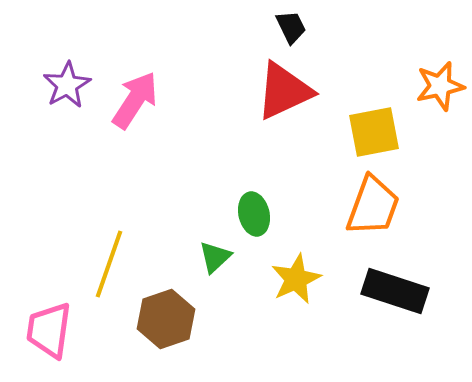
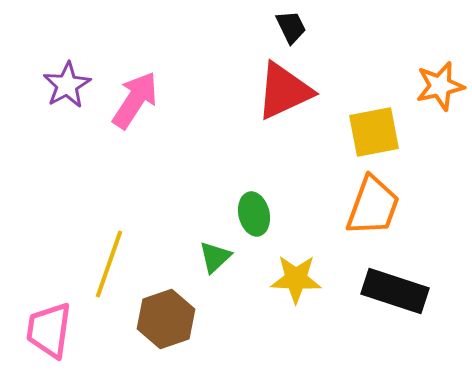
yellow star: rotated 27 degrees clockwise
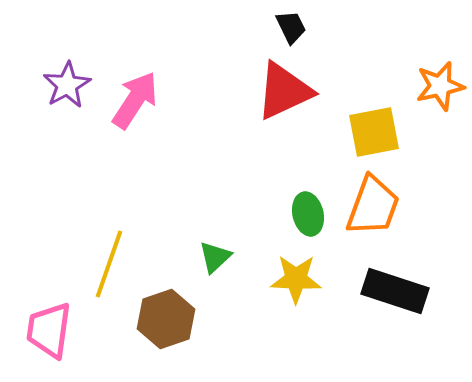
green ellipse: moved 54 px right
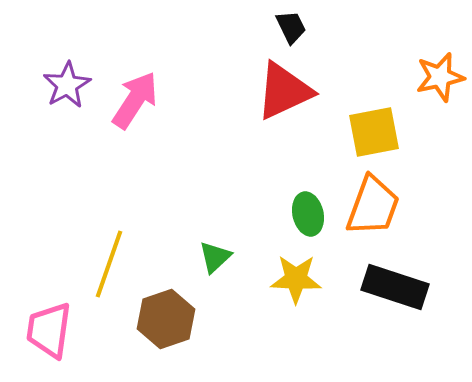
orange star: moved 9 px up
black rectangle: moved 4 px up
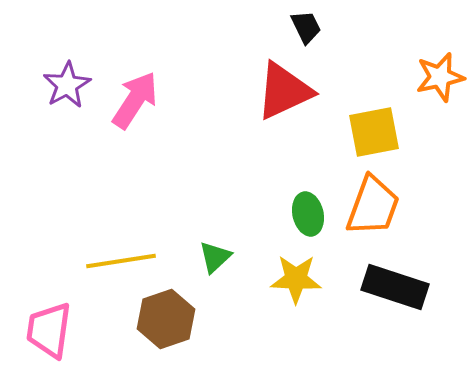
black trapezoid: moved 15 px right
yellow line: moved 12 px right, 3 px up; rotated 62 degrees clockwise
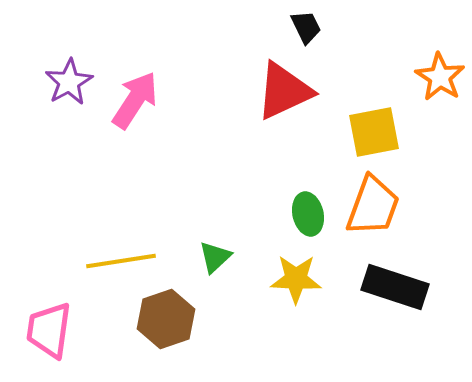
orange star: rotated 27 degrees counterclockwise
purple star: moved 2 px right, 3 px up
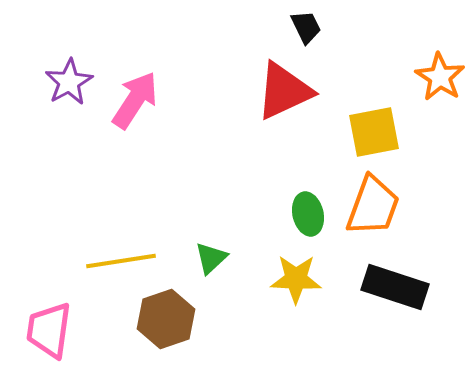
green triangle: moved 4 px left, 1 px down
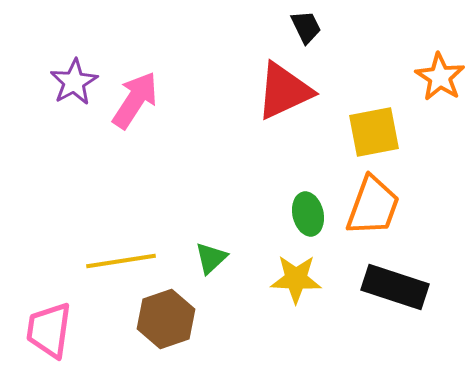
purple star: moved 5 px right
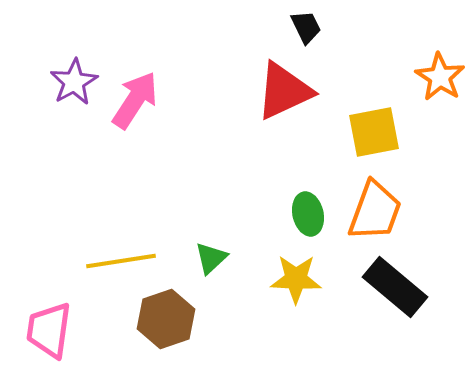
orange trapezoid: moved 2 px right, 5 px down
black rectangle: rotated 22 degrees clockwise
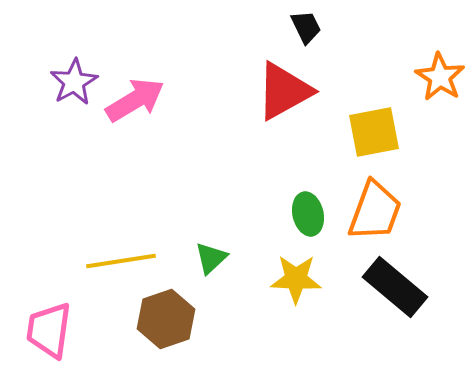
red triangle: rotated 4 degrees counterclockwise
pink arrow: rotated 26 degrees clockwise
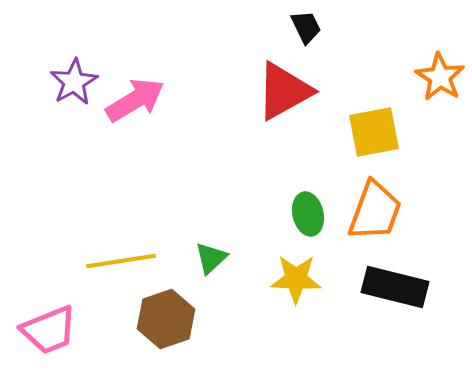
black rectangle: rotated 26 degrees counterclockwise
pink trapezoid: rotated 120 degrees counterclockwise
